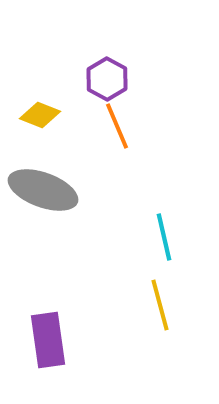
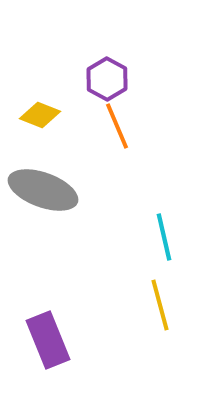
purple rectangle: rotated 14 degrees counterclockwise
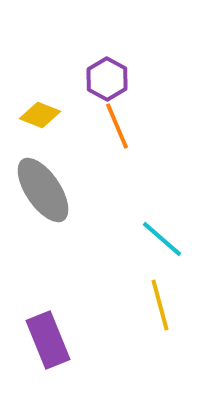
gray ellipse: rotated 36 degrees clockwise
cyan line: moved 2 px left, 2 px down; rotated 36 degrees counterclockwise
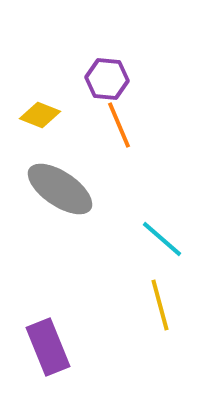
purple hexagon: rotated 24 degrees counterclockwise
orange line: moved 2 px right, 1 px up
gray ellipse: moved 17 px right, 1 px up; rotated 22 degrees counterclockwise
purple rectangle: moved 7 px down
